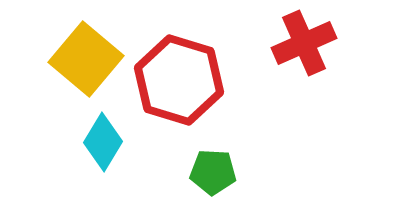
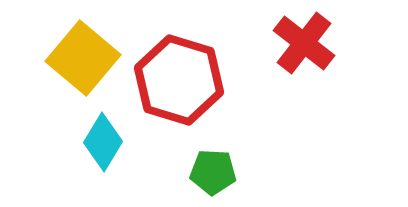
red cross: rotated 28 degrees counterclockwise
yellow square: moved 3 px left, 1 px up
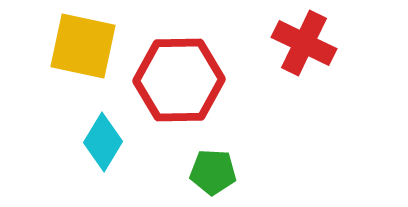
red cross: rotated 12 degrees counterclockwise
yellow square: moved 12 px up; rotated 28 degrees counterclockwise
red hexagon: rotated 18 degrees counterclockwise
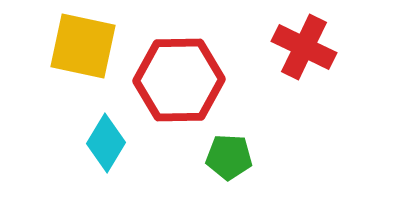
red cross: moved 4 px down
cyan diamond: moved 3 px right, 1 px down
green pentagon: moved 16 px right, 15 px up
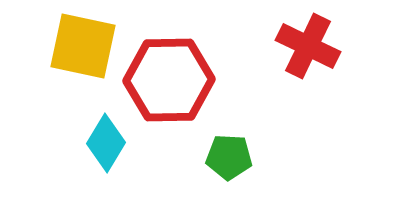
red cross: moved 4 px right, 1 px up
red hexagon: moved 10 px left
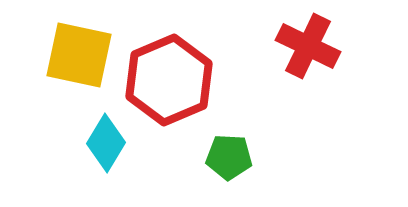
yellow square: moved 4 px left, 9 px down
red hexagon: rotated 22 degrees counterclockwise
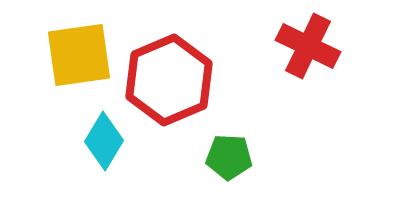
yellow square: rotated 20 degrees counterclockwise
cyan diamond: moved 2 px left, 2 px up
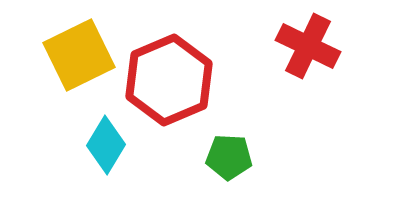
yellow square: rotated 18 degrees counterclockwise
cyan diamond: moved 2 px right, 4 px down
